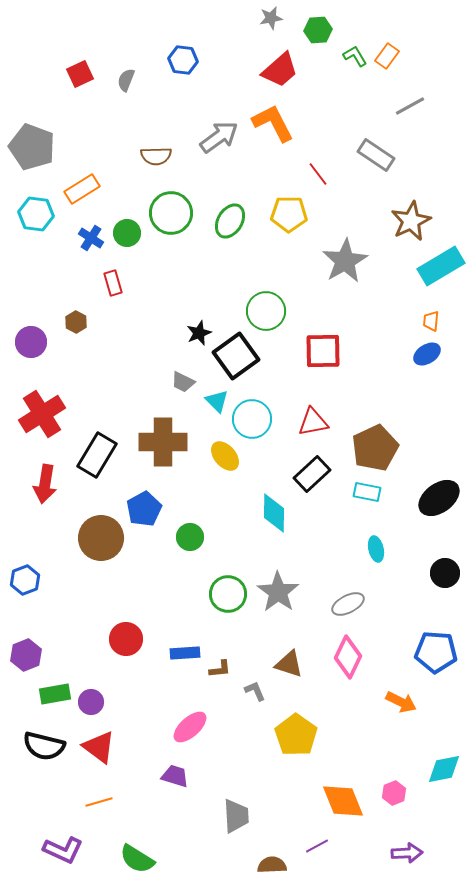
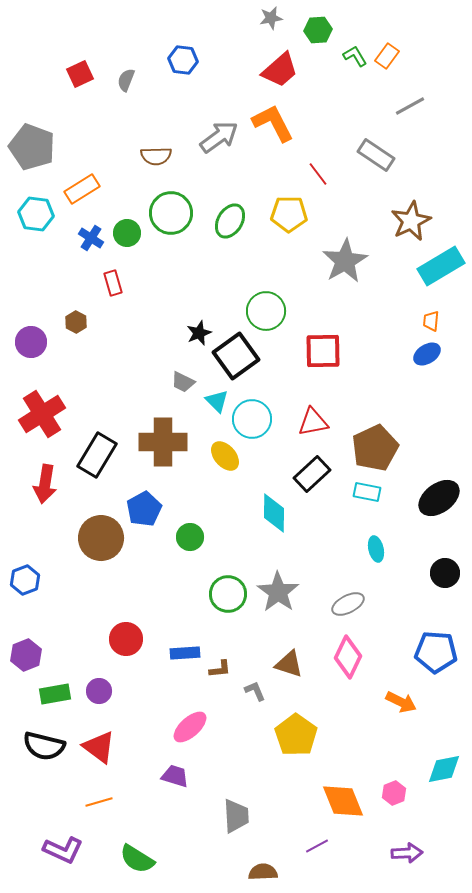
purple circle at (91, 702): moved 8 px right, 11 px up
brown semicircle at (272, 865): moved 9 px left, 7 px down
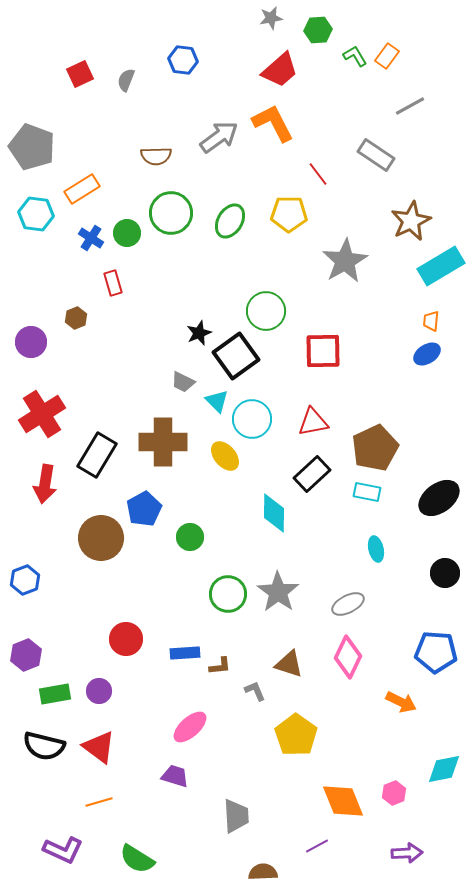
brown hexagon at (76, 322): moved 4 px up; rotated 10 degrees clockwise
brown L-shape at (220, 669): moved 3 px up
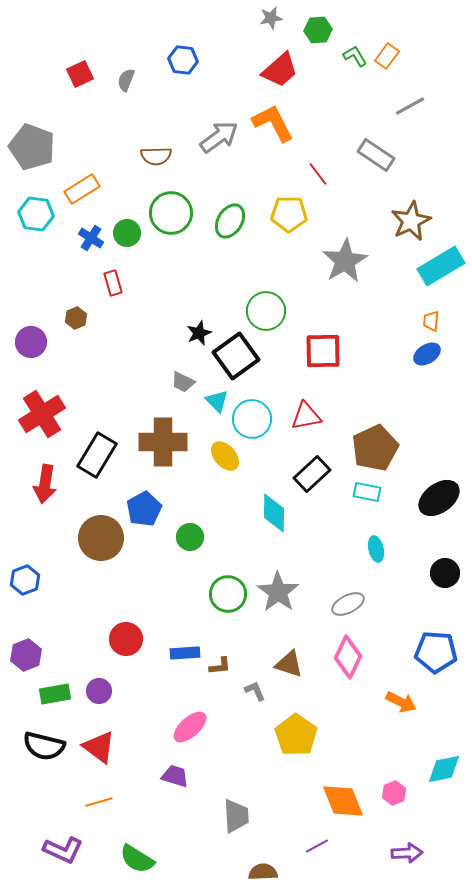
red triangle at (313, 422): moved 7 px left, 6 px up
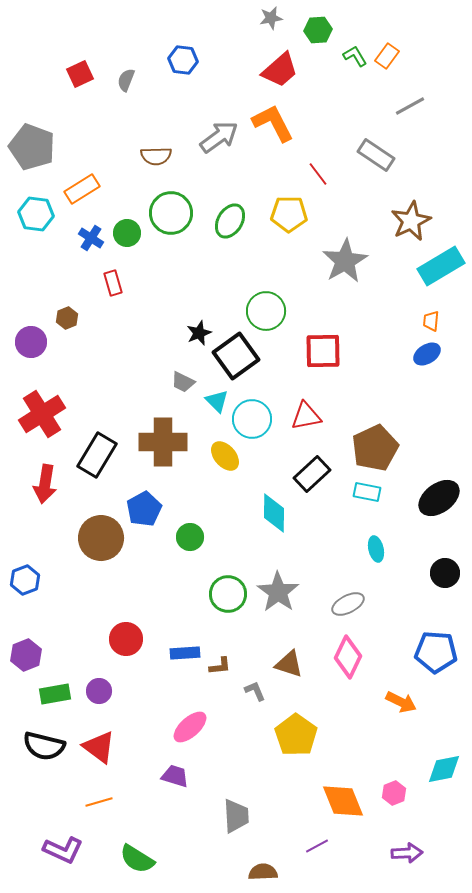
brown hexagon at (76, 318): moved 9 px left
